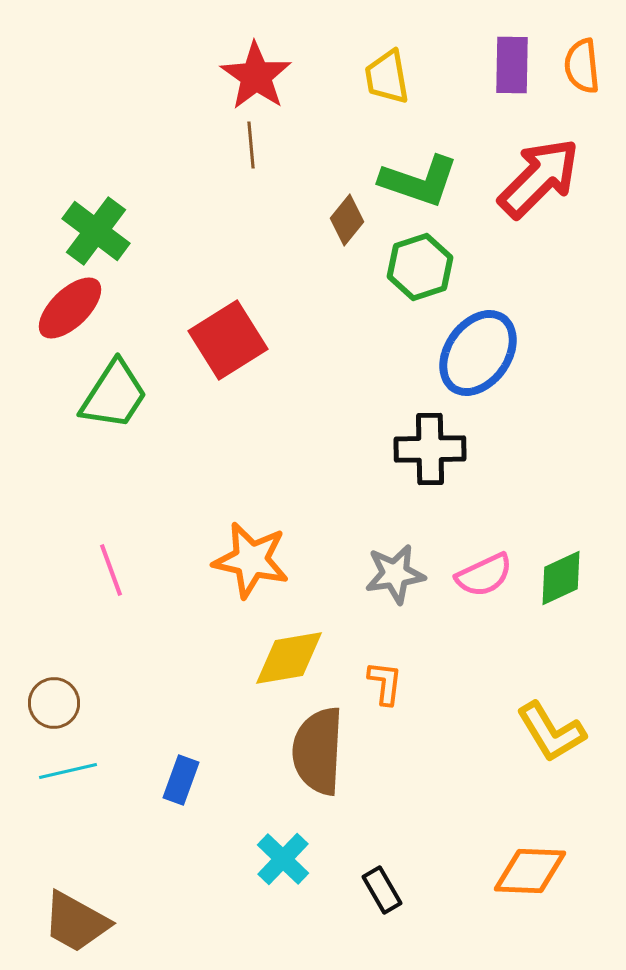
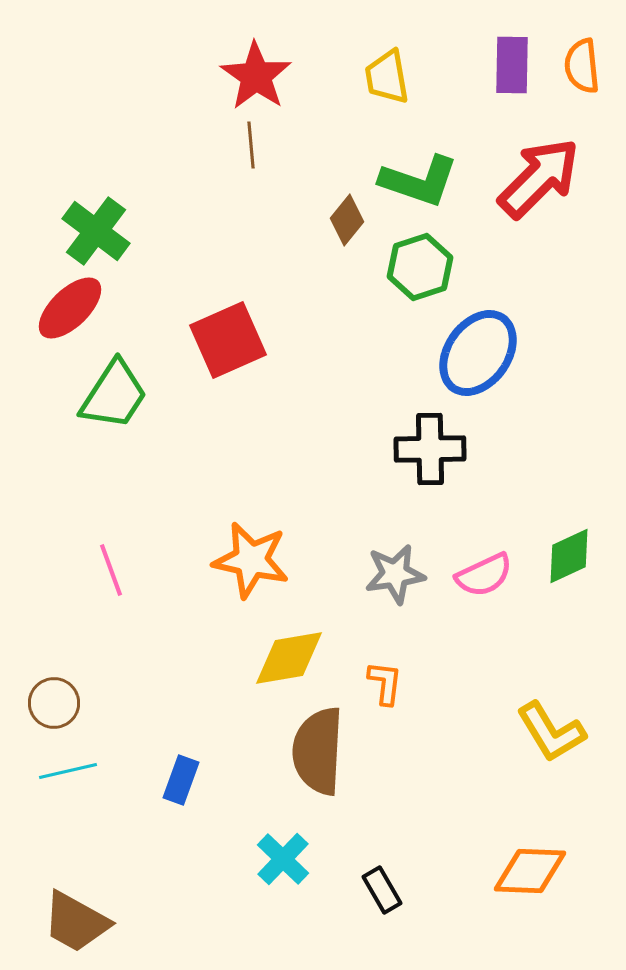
red square: rotated 8 degrees clockwise
green diamond: moved 8 px right, 22 px up
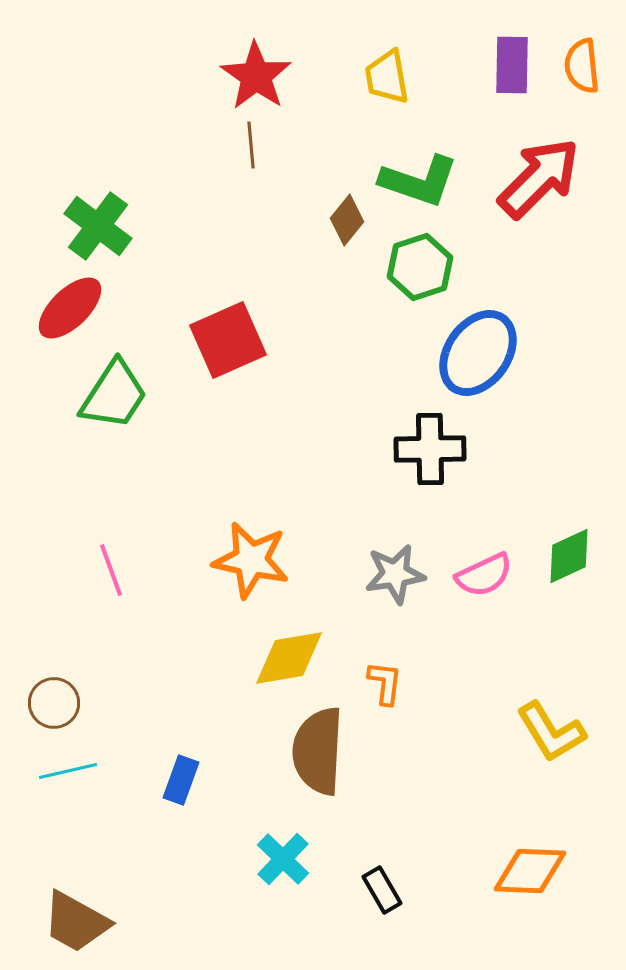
green cross: moved 2 px right, 5 px up
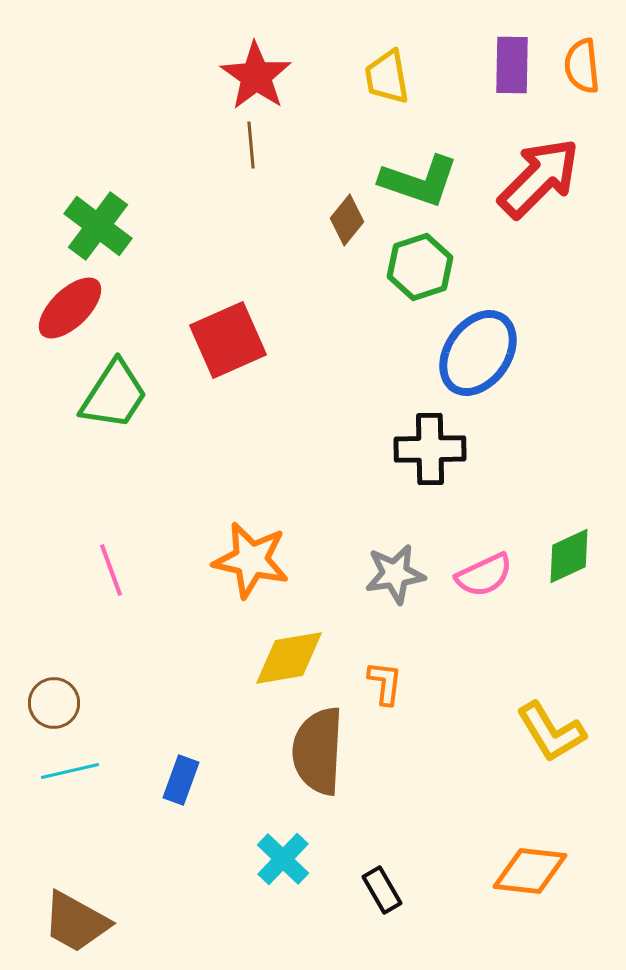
cyan line: moved 2 px right
orange diamond: rotated 4 degrees clockwise
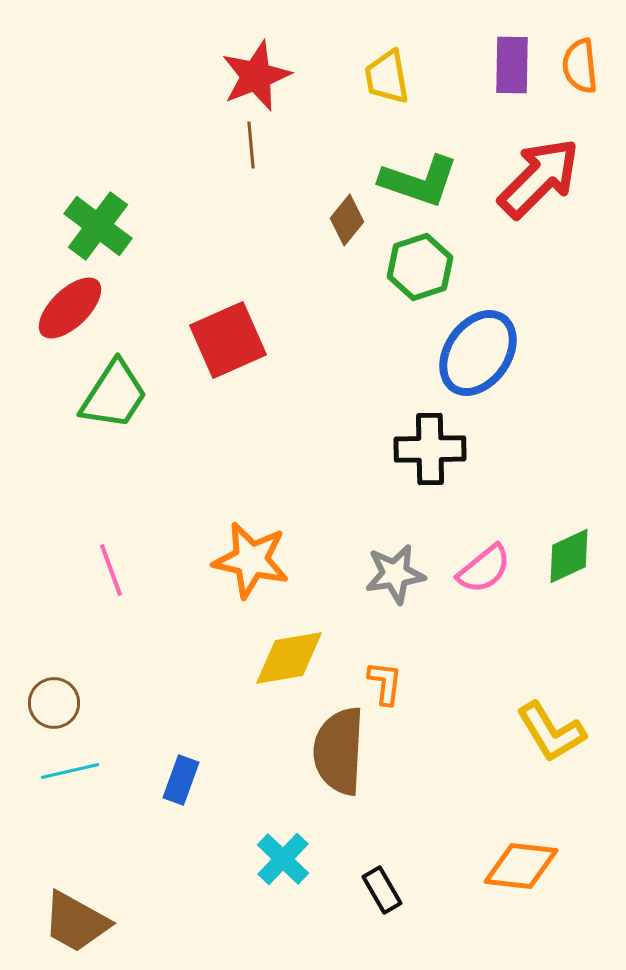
orange semicircle: moved 2 px left
red star: rotated 16 degrees clockwise
pink semicircle: moved 6 px up; rotated 14 degrees counterclockwise
brown semicircle: moved 21 px right
orange diamond: moved 9 px left, 5 px up
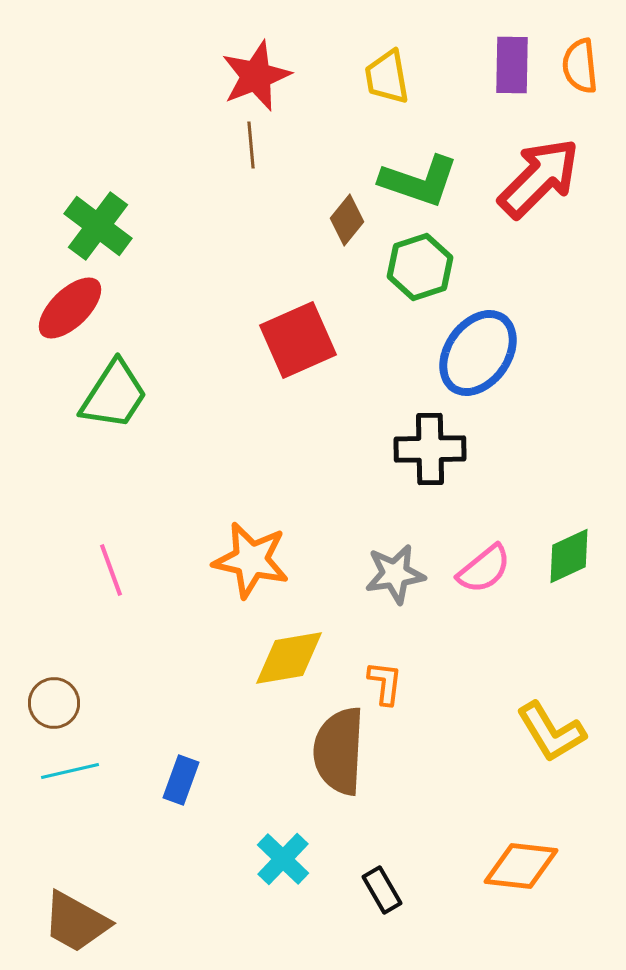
red square: moved 70 px right
